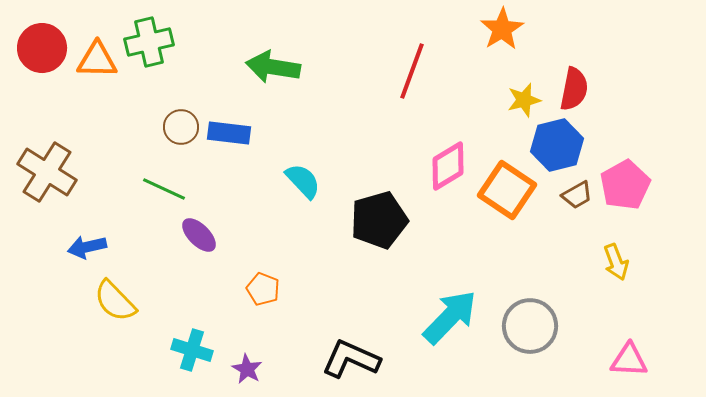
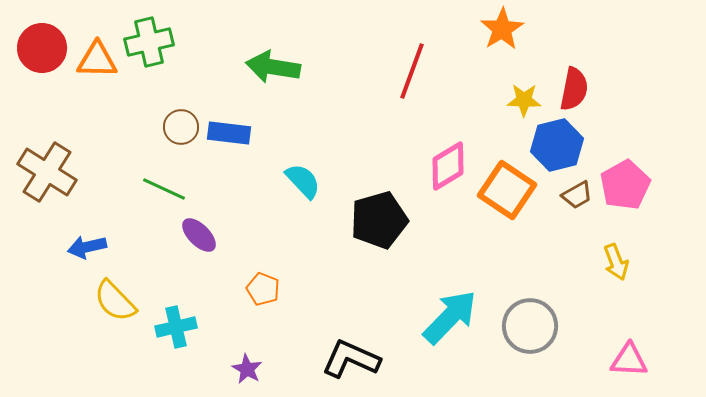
yellow star: rotated 16 degrees clockwise
cyan cross: moved 16 px left, 23 px up; rotated 30 degrees counterclockwise
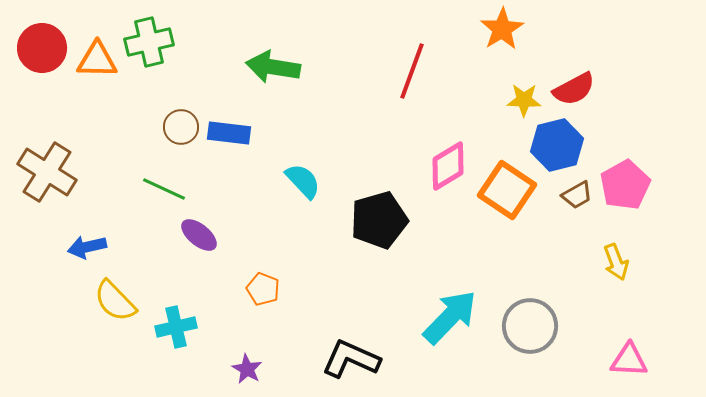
red semicircle: rotated 51 degrees clockwise
purple ellipse: rotated 6 degrees counterclockwise
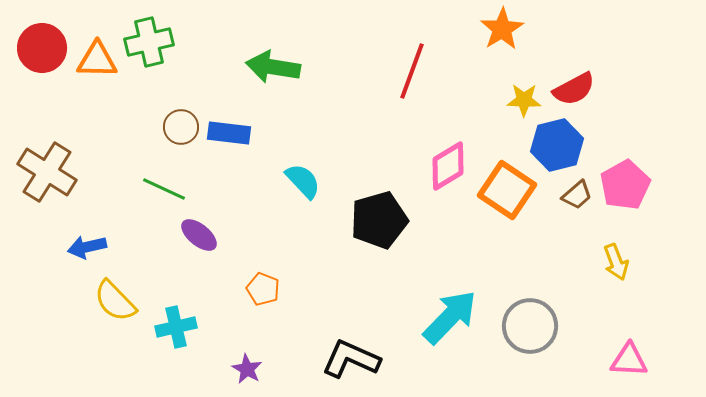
brown trapezoid: rotated 12 degrees counterclockwise
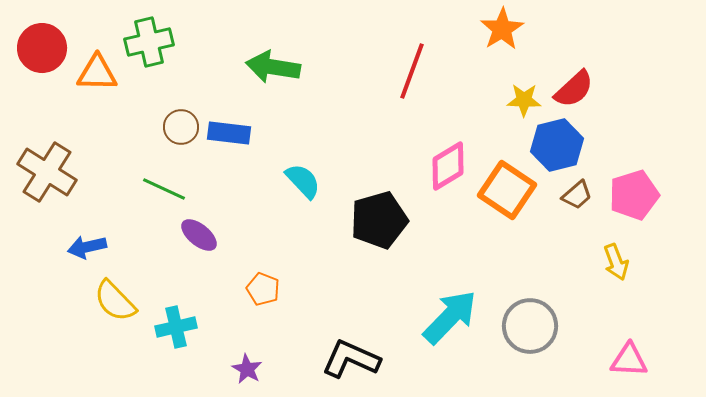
orange triangle: moved 13 px down
red semicircle: rotated 15 degrees counterclockwise
pink pentagon: moved 9 px right, 10 px down; rotated 12 degrees clockwise
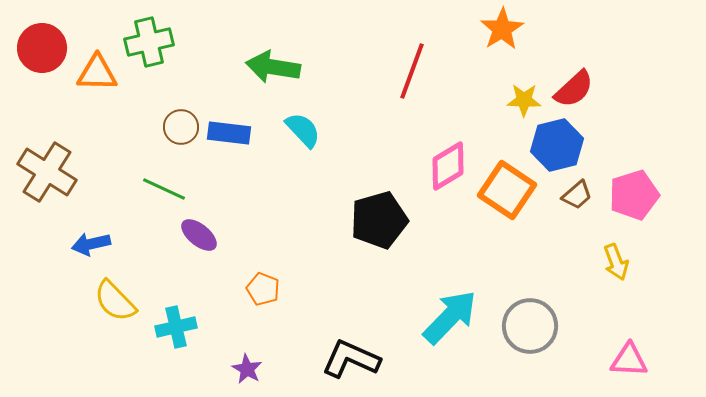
cyan semicircle: moved 51 px up
blue arrow: moved 4 px right, 3 px up
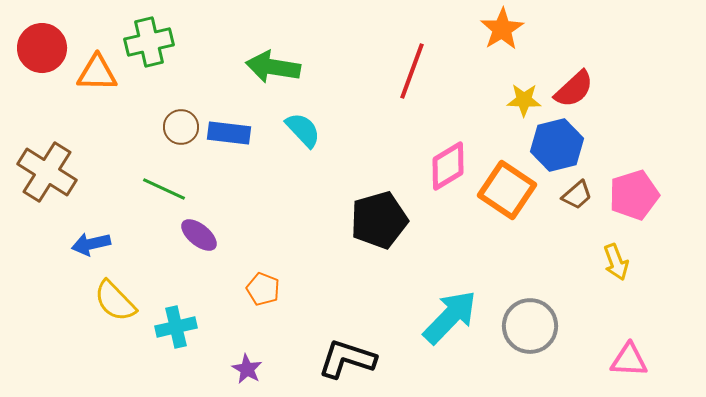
black L-shape: moved 4 px left; rotated 6 degrees counterclockwise
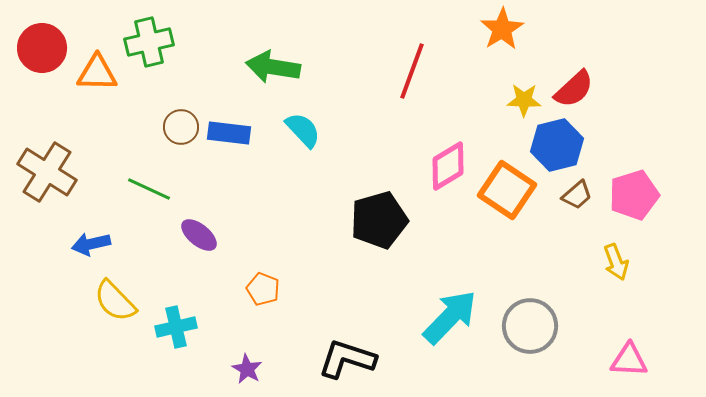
green line: moved 15 px left
